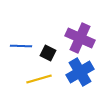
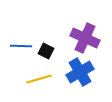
purple cross: moved 5 px right
black square: moved 2 px left, 2 px up
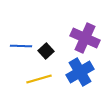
black square: rotated 21 degrees clockwise
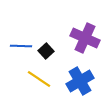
blue cross: moved 9 px down
yellow line: rotated 50 degrees clockwise
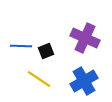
black square: rotated 21 degrees clockwise
blue cross: moved 4 px right
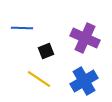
blue line: moved 1 px right, 18 px up
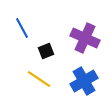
blue line: rotated 60 degrees clockwise
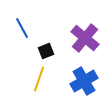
purple cross: rotated 16 degrees clockwise
yellow line: rotated 75 degrees clockwise
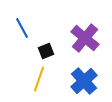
blue cross: rotated 12 degrees counterclockwise
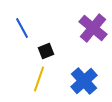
purple cross: moved 8 px right, 10 px up
